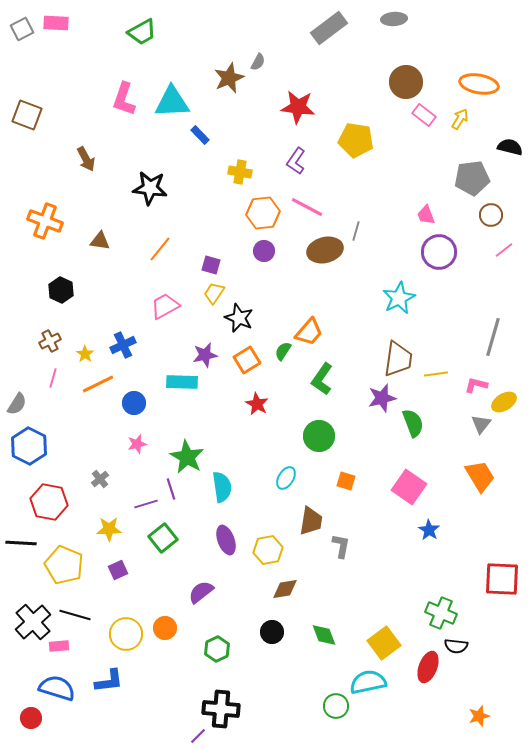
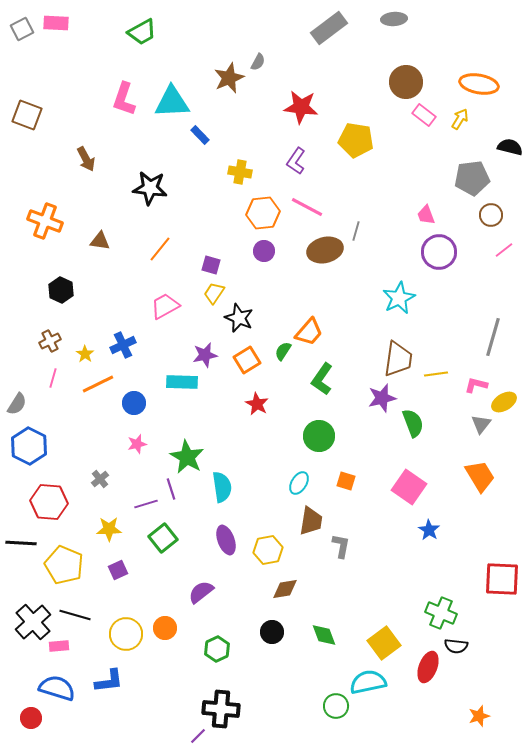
red star at (298, 107): moved 3 px right
cyan ellipse at (286, 478): moved 13 px right, 5 px down
red hexagon at (49, 502): rotated 6 degrees counterclockwise
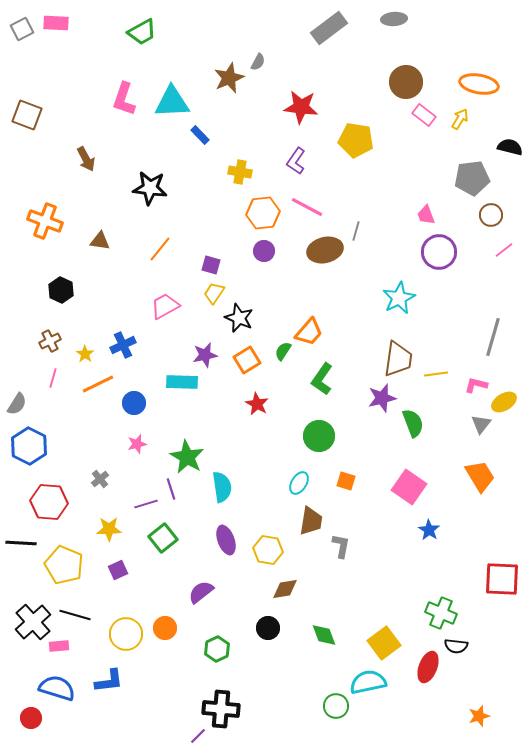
yellow hexagon at (268, 550): rotated 20 degrees clockwise
black circle at (272, 632): moved 4 px left, 4 px up
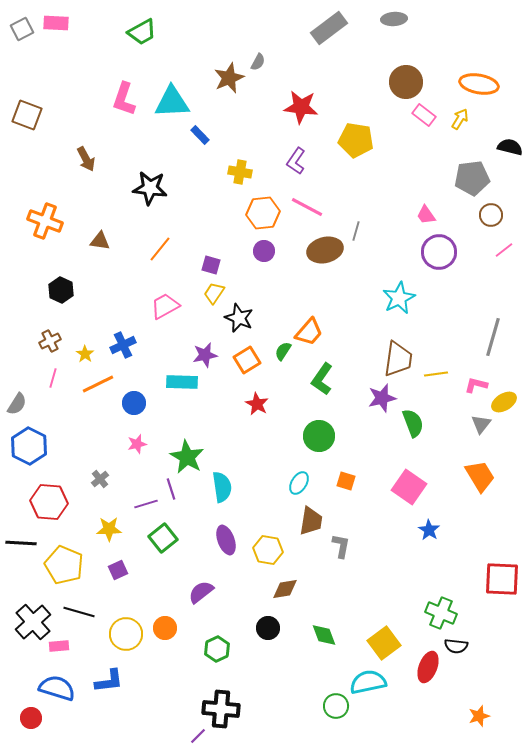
pink trapezoid at (426, 215): rotated 15 degrees counterclockwise
black line at (75, 615): moved 4 px right, 3 px up
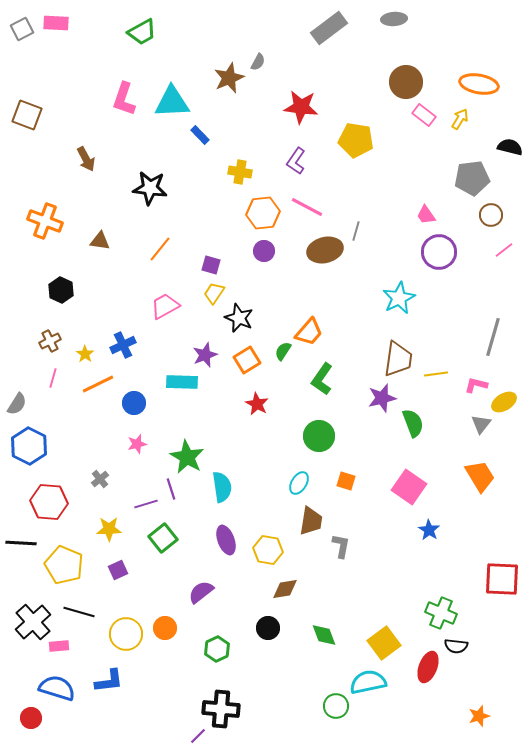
purple star at (205, 355): rotated 10 degrees counterclockwise
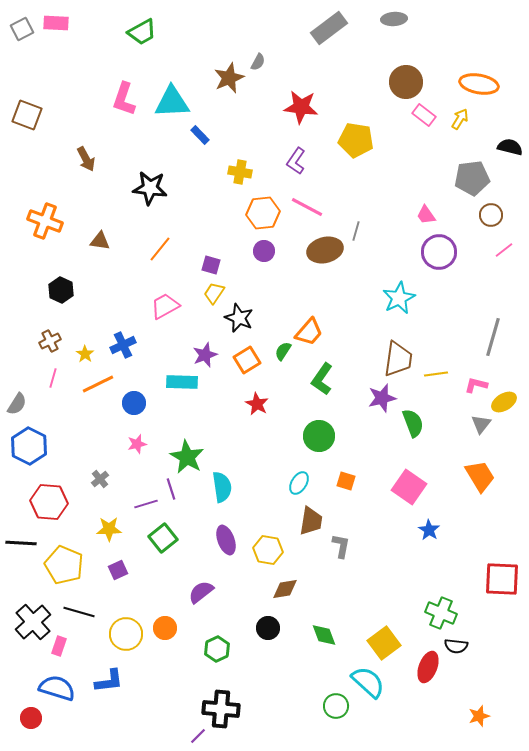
pink rectangle at (59, 646): rotated 66 degrees counterclockwise
cyan semicircle at (368, 682): rotated 54 degrees clockwise
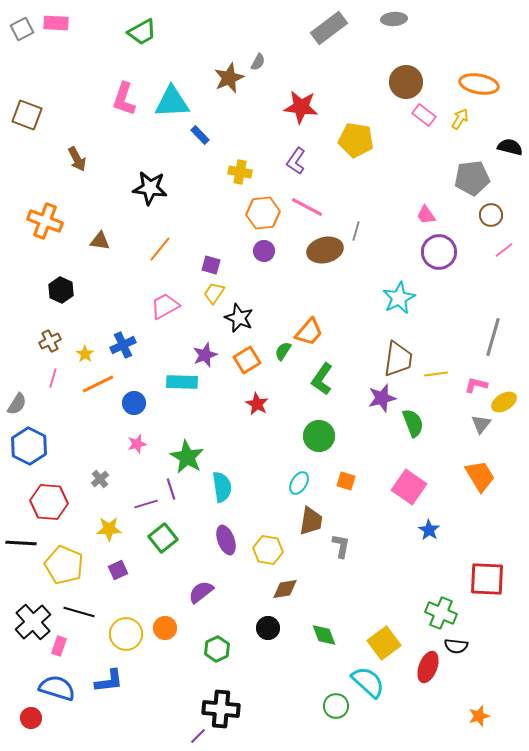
brown arrow at (86, 159): moved 9 px left
red square at (502, 579): moved 15 px left
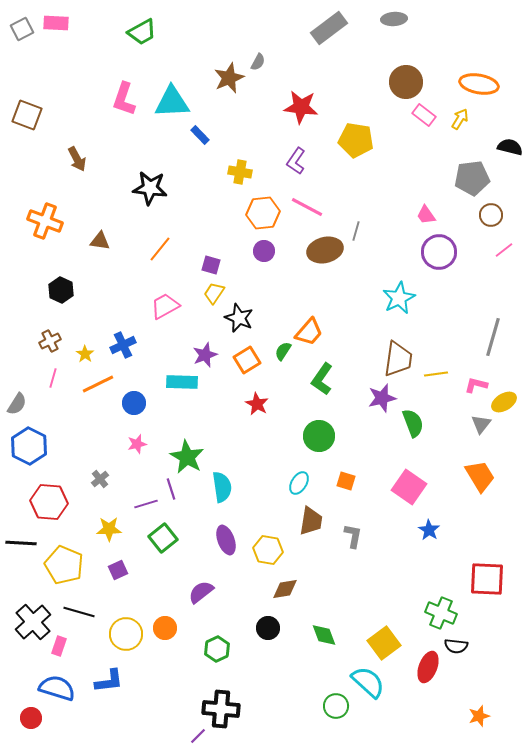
gray L-shape at (341, 546): moved 12 px right, 10 px up
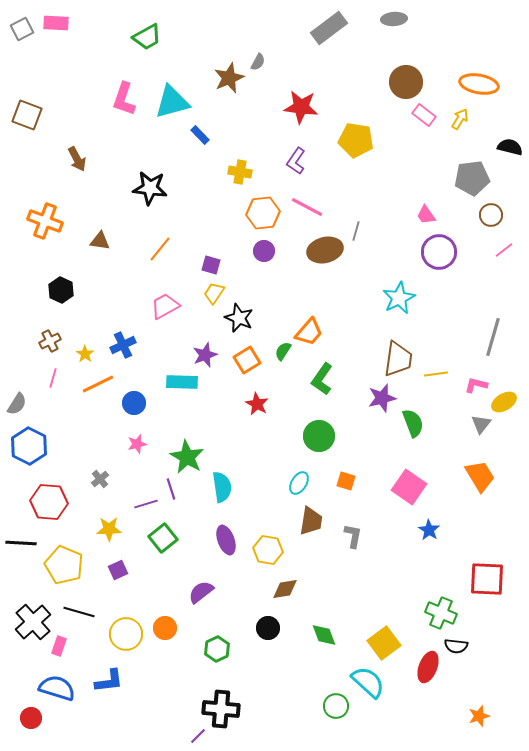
green trapezoid at (142, 32): moved 5 px right, 5 px down
cyan triangle at (172, 102): rotated 12 degrees counterclockwise
